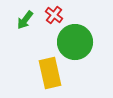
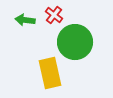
green arrow: rotated 60 degrees clockwise
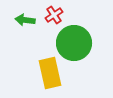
red cross: rotated 18 degrees clockwise
green circle: moved 1 px left, 1 px down
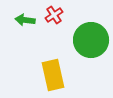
green circle: moved 17 px right, 3 px up
yellow rectangle: moved 3 px right, 2 px down
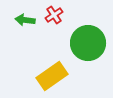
green circle: moved 3 px left, 3 px down
yellow rectangle: moved 1 px left, 1 px down; rotated 68 degrees clockwise
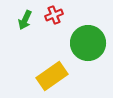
red cross: rotated 12 degrees clockwise
green arrow: rotated 72 degrees counterclockwise
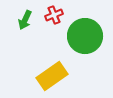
green circle: moved 3 px left, 7 px up
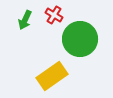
red cross: rotated 36 degrees counterclockwise
green circle: moved 5 px left, 3 px down
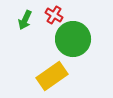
green circle: moved 7 px left
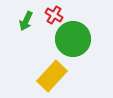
green arrow: moved 1 px right, 1 px down
yellow rectangle: rotated 12 degrees counterclockwise
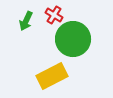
yellow rectangle: rotated 20 degrees clockwise
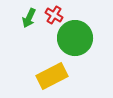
green arrow: moved 3 px right, 3 px up
green circle: moved 2 px right, 1 px up
